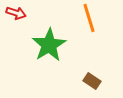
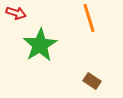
green star: moved 9 px left
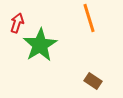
red arrow: moved 1 px right, 10 px down; rotated 90 degrees counterclockwise
brown rectangle: moved 1 px right
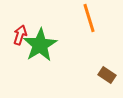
red arrow: moved 3 px right, 12 px down
brown rectangle: moved 14 px right, 6 px up
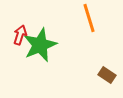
green star: rotated 8 degrees clockwise
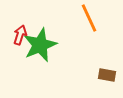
orange line: rotated 8 degrees counterclockwise
brown rectangle: rotated 24 degrees counterclockwise
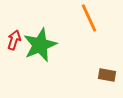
red arrow: moved 6 px left, 5 px down
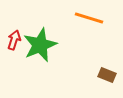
orange line: rotated 48 degrees counterclockwise
brown rectangle: rotated 12 degrees clockwise
